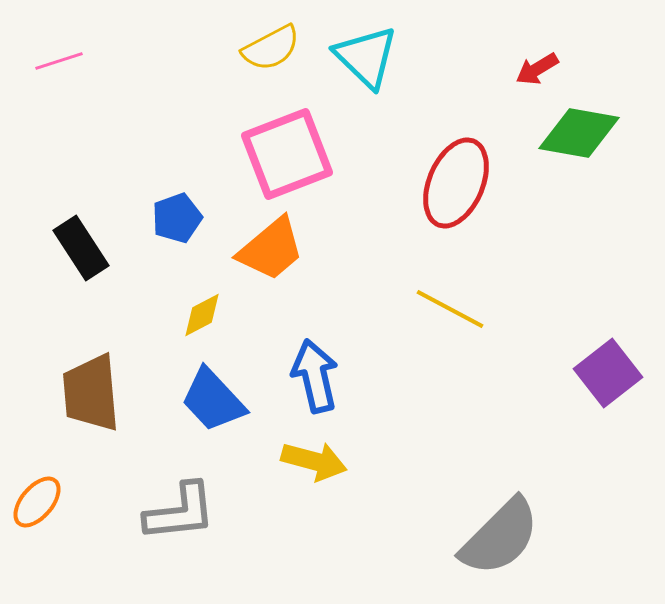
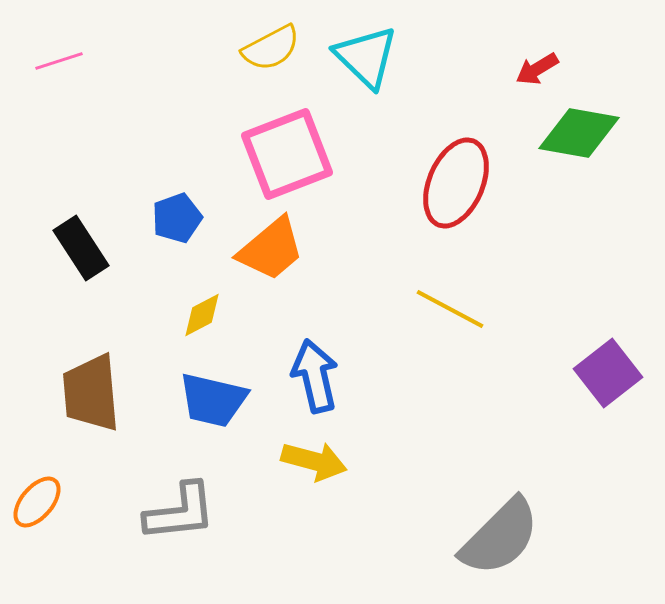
blue trapezoid: rotated 34 degrees counterclockwise
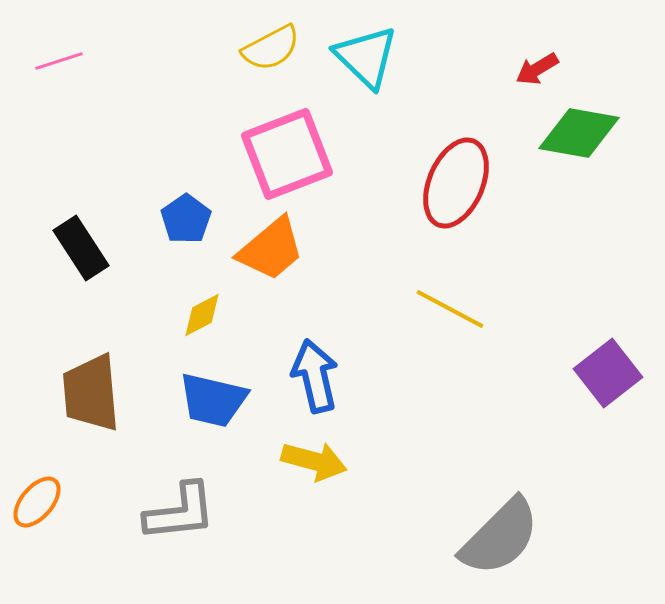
blue pentagon: moved 9 px right, 1 px down; rotated 15 degrees counterclockwise
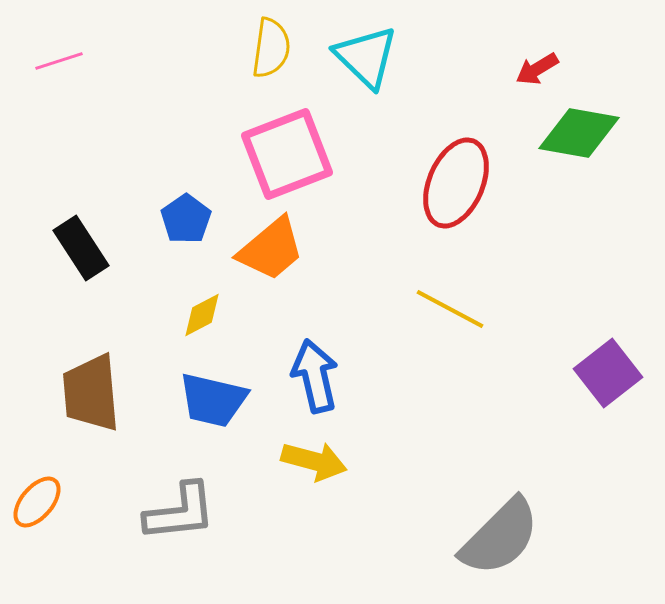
yellow semicircle: rotated 54 degrees counterclockwise
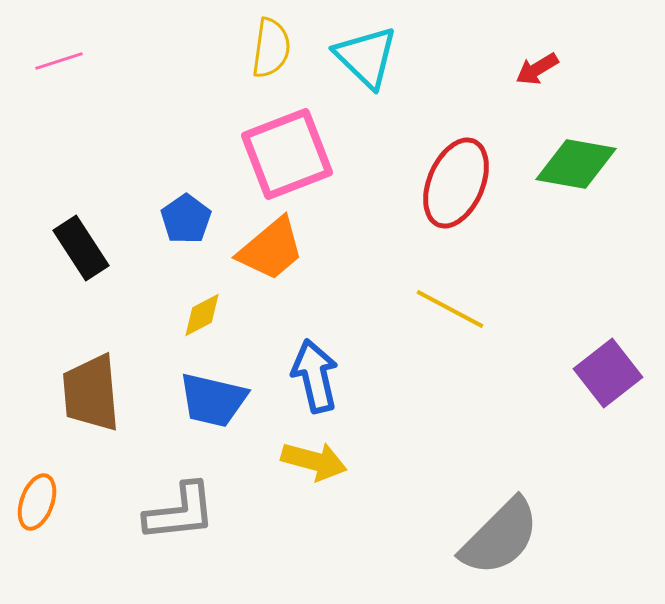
green diamond: moved 3 px left, 31 px down
orange ellipse: rotated 20 degrees counterclockwise
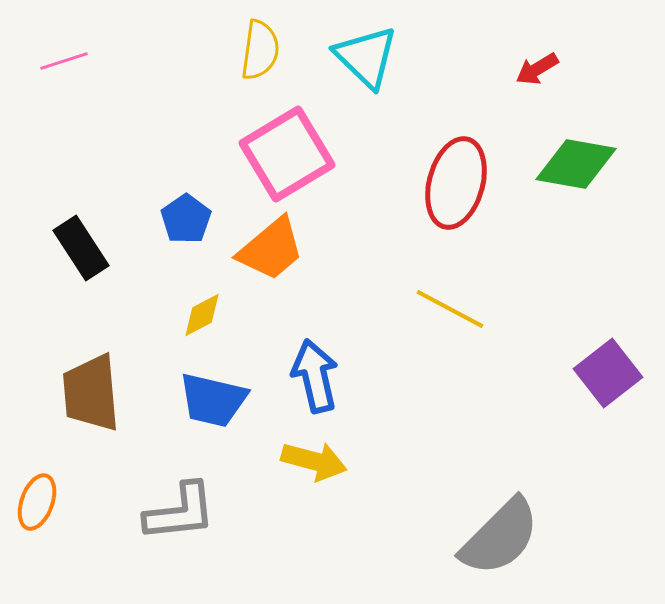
yellow semicircle: moved 11 px left, 2 px down
pink line: moved 5 px right
pink square: rotated 10 degrees counterclockwise
red ellipse: rotated 8 degrees counterclockwise
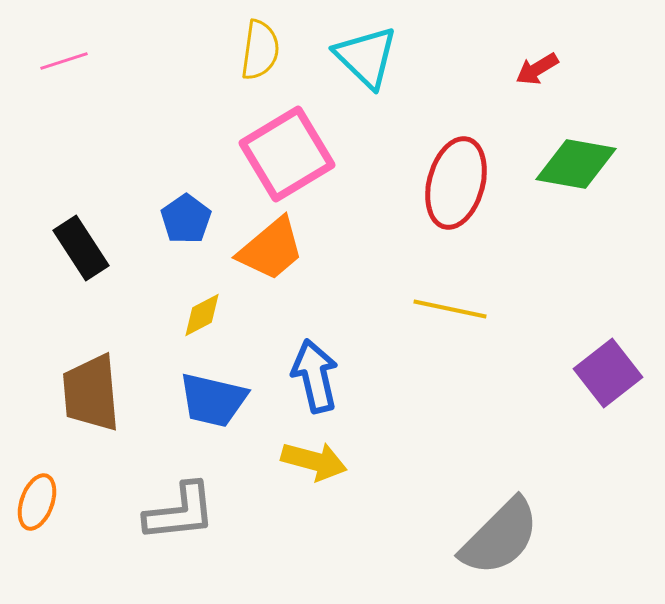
yellow line: rotated 16 degrees counterclockwise
